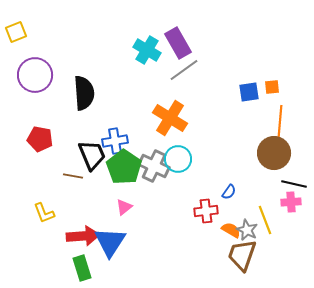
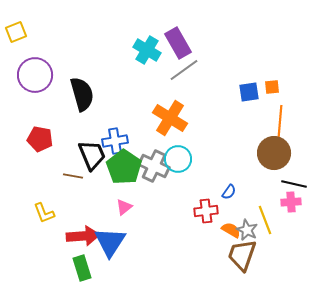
black semicircle: moved 2 px left, 1 px down; rotated 12 degrees counterclockwise
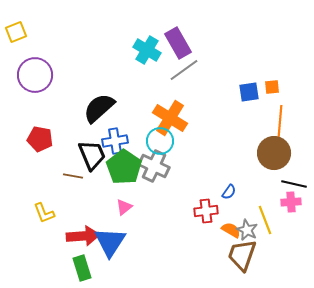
black semicircle: moved 17 px right, 14 px down; rotated 116 degrees counterclockwise
cyan circle: moved 18 px left, 18 px up
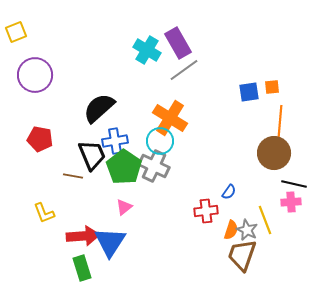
orange semicircle: rotated 78 degrees clockwise
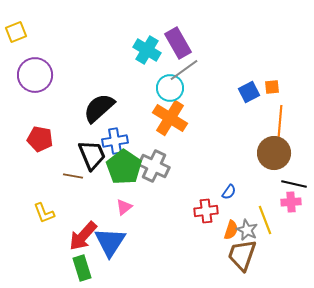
blue square: rotated 20 degrees counterclockwise
cyan circle: moved 10 px right, 53 px up
red arrow: rotated 136 degrees clockwise
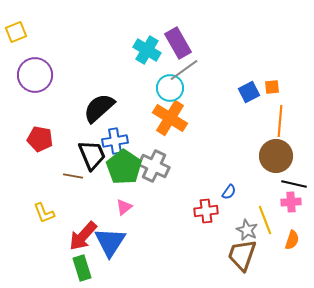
brown circle: moved 2 px right, 3 px down
orange semicircle: moved 61 px right, 10 px down
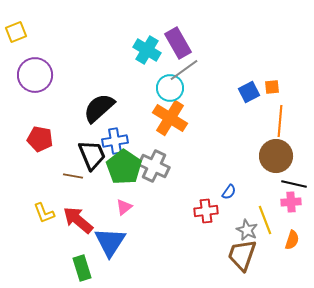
red arrow: moved 5 px left, 16 px up; rotated 88 degrees clockwise
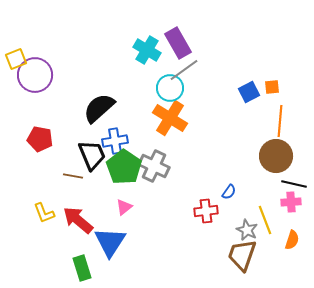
yellow square: moved 27 px down
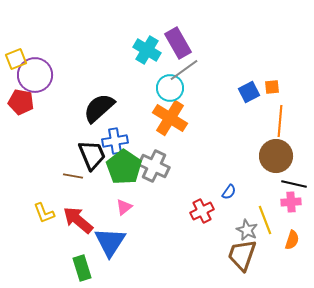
red pentagon: moved 19 px left, 37 px up
red cross: moved 4 px left; rotated 20 degrees counterclockwise
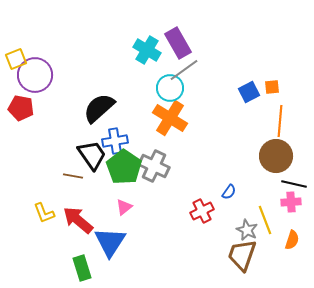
red pentagon: moved 6 px down
black trapezoid: rotated 12 degrees counterclockwise
